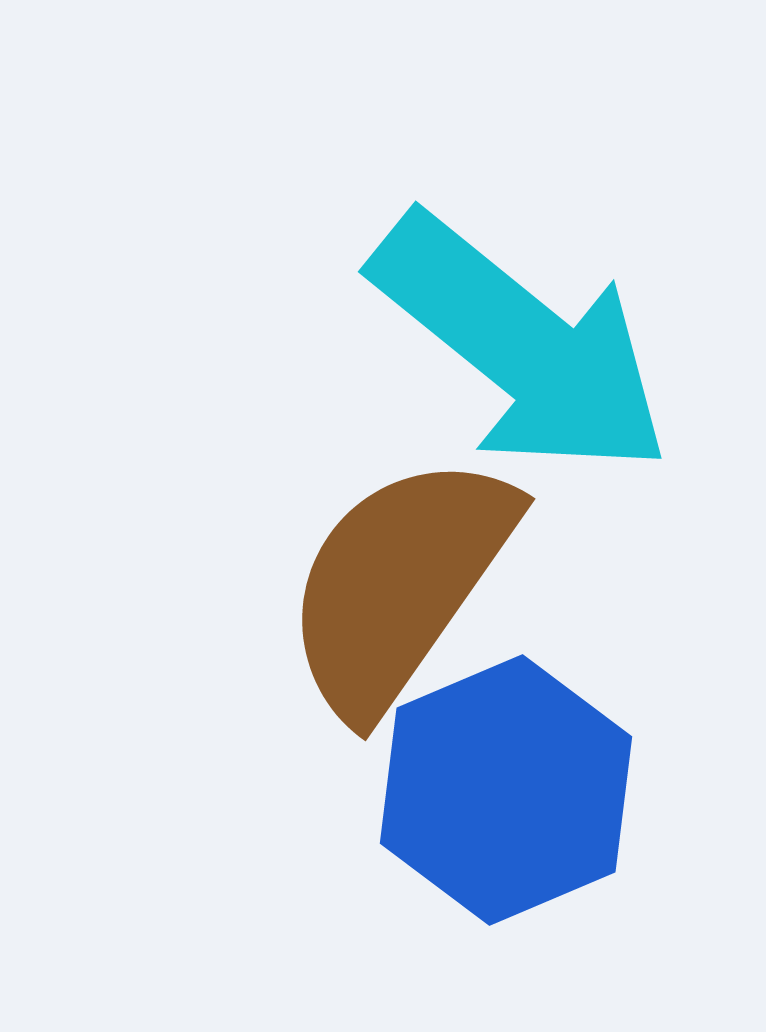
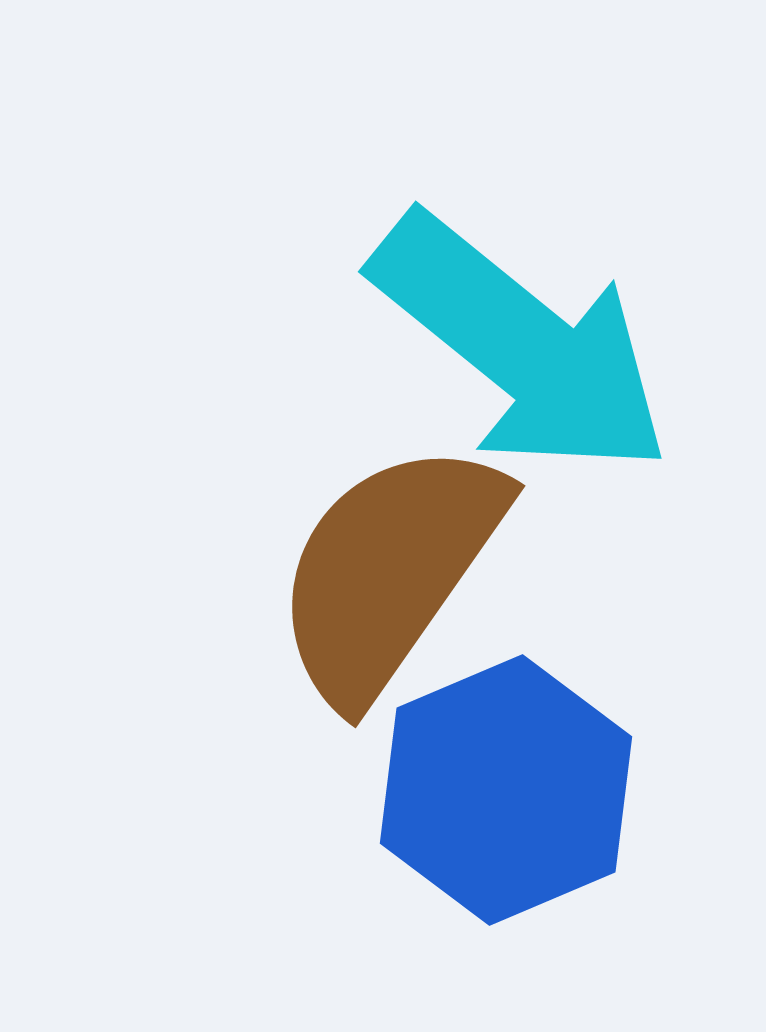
brown semicircle: moved 10 px left, 13 px up
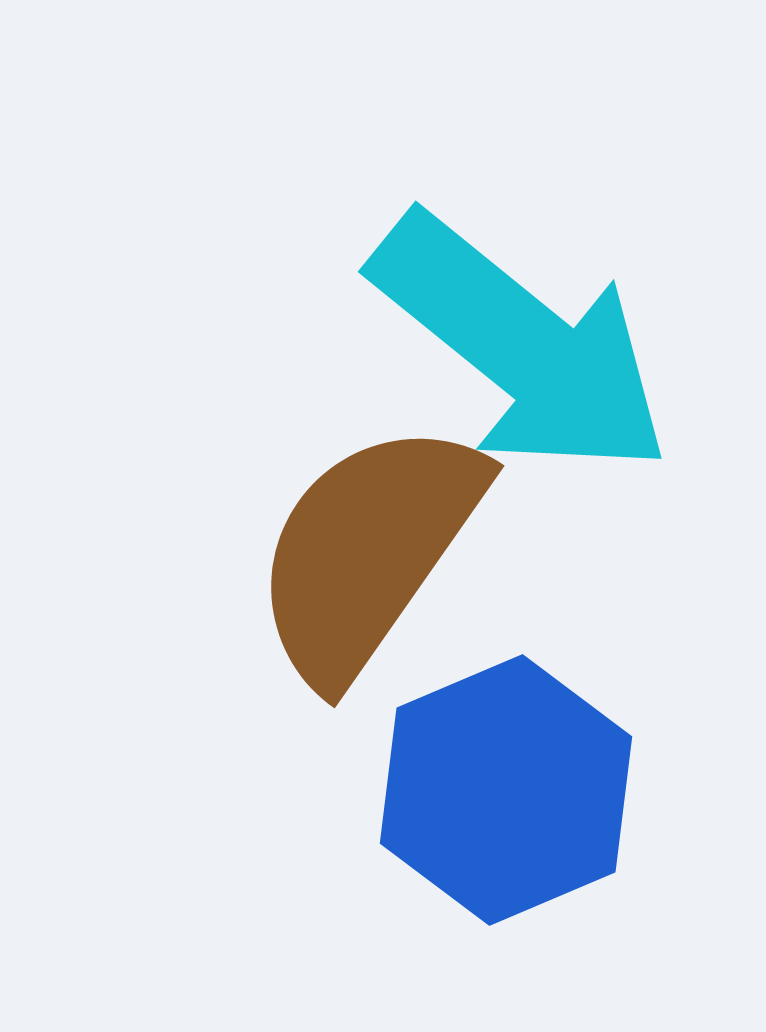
brown semicircle: moved 21 px left, 20 px up
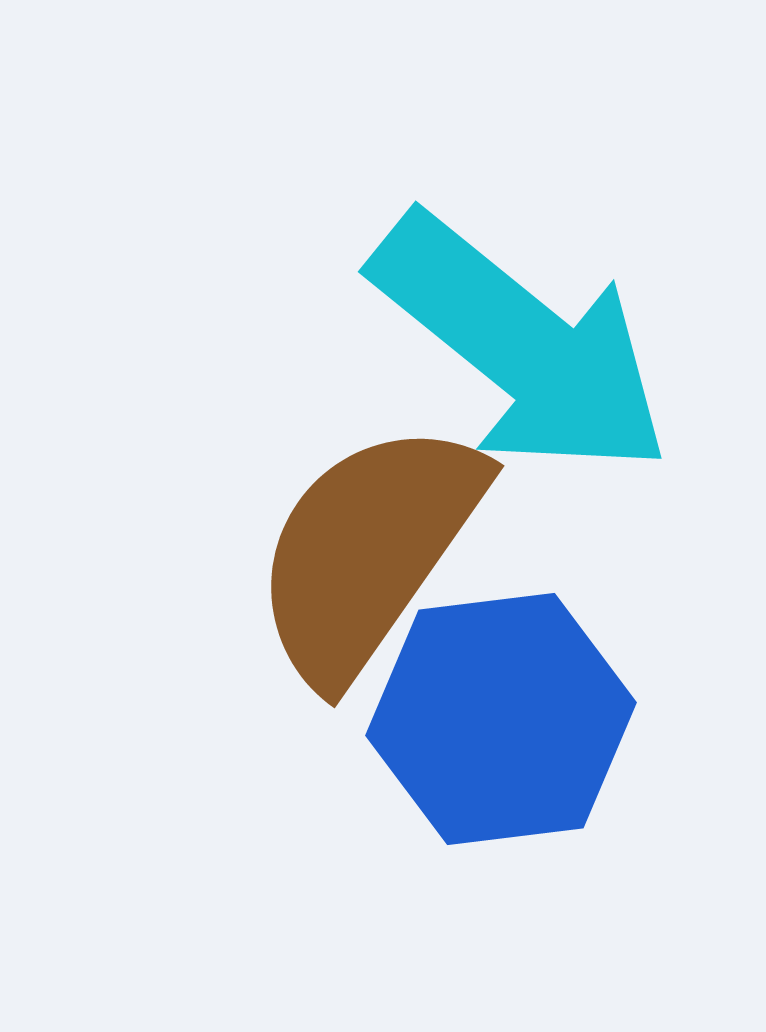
blue hexagon: moved 5 px left, 71 px up; rotated 16 degrees clockwise
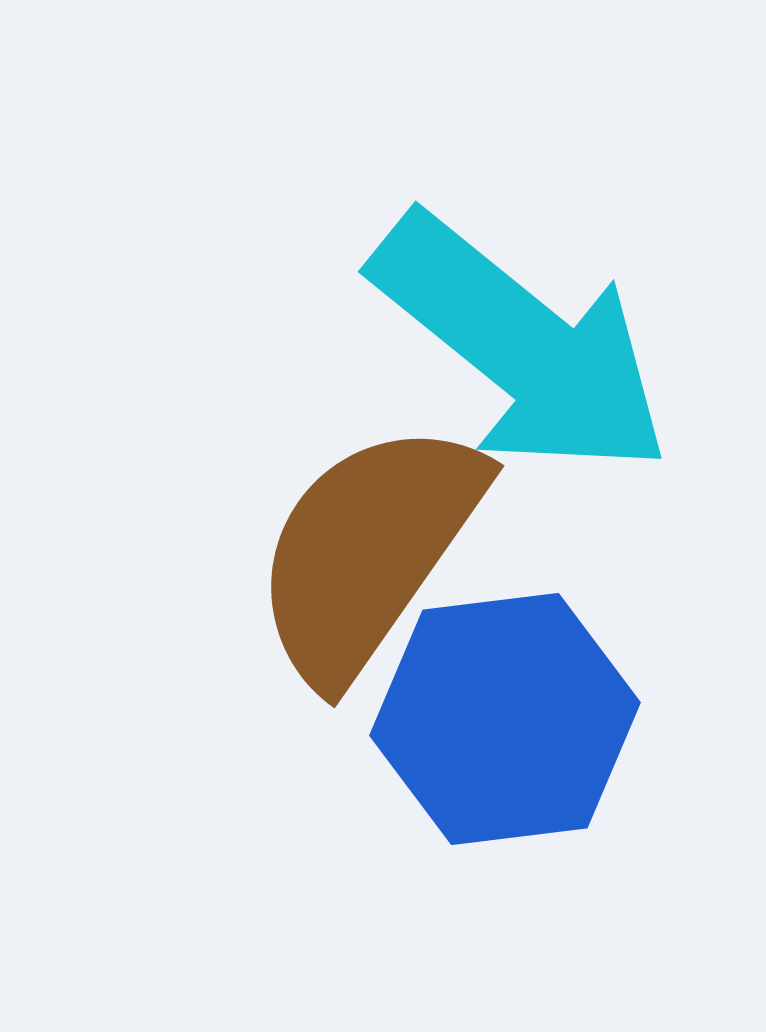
blue hexagon: moved 4 px right
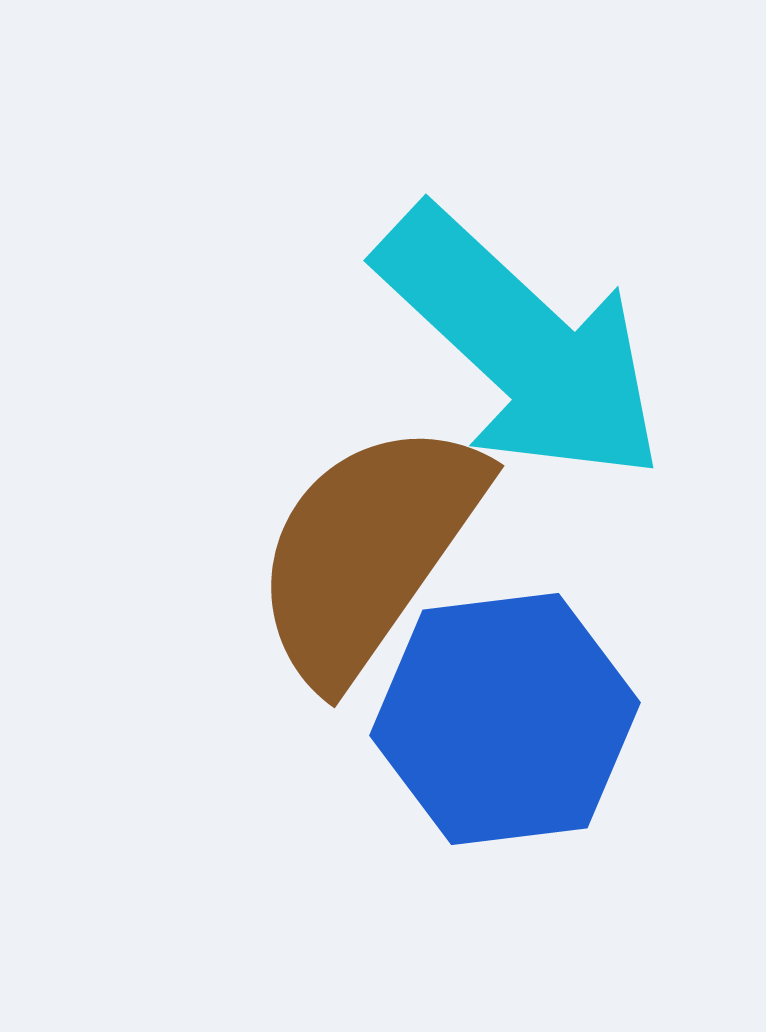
cyan arrow: rotated 4 degrees clockwise
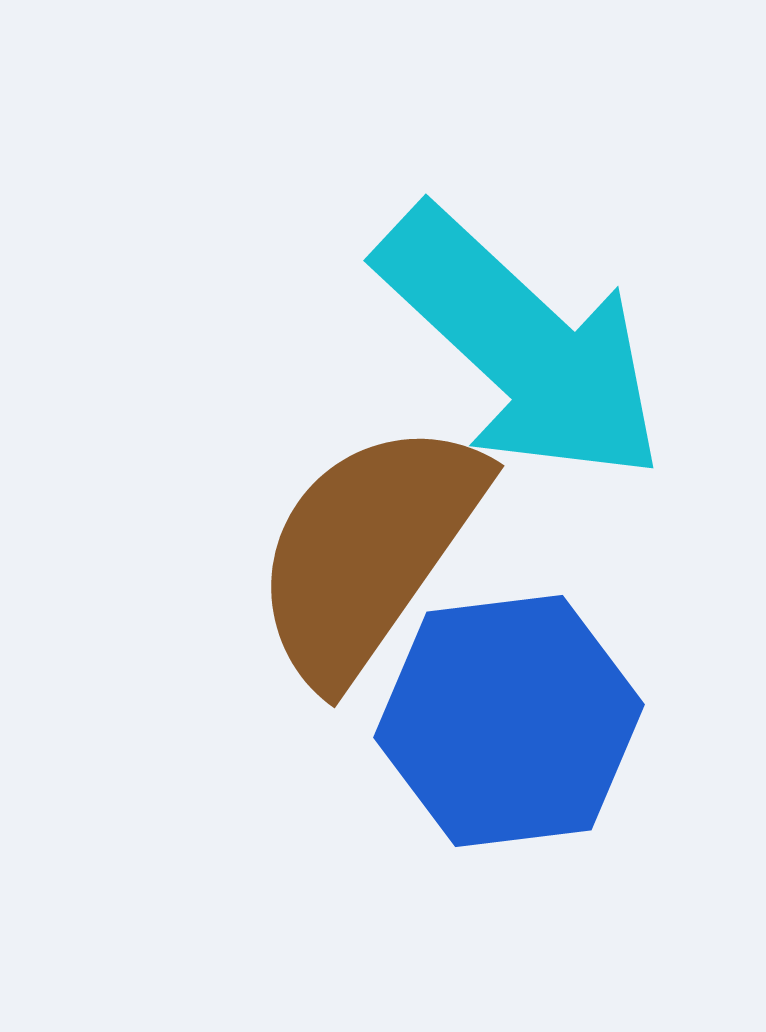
blue hexagon: moved 4 px right, 2 px down
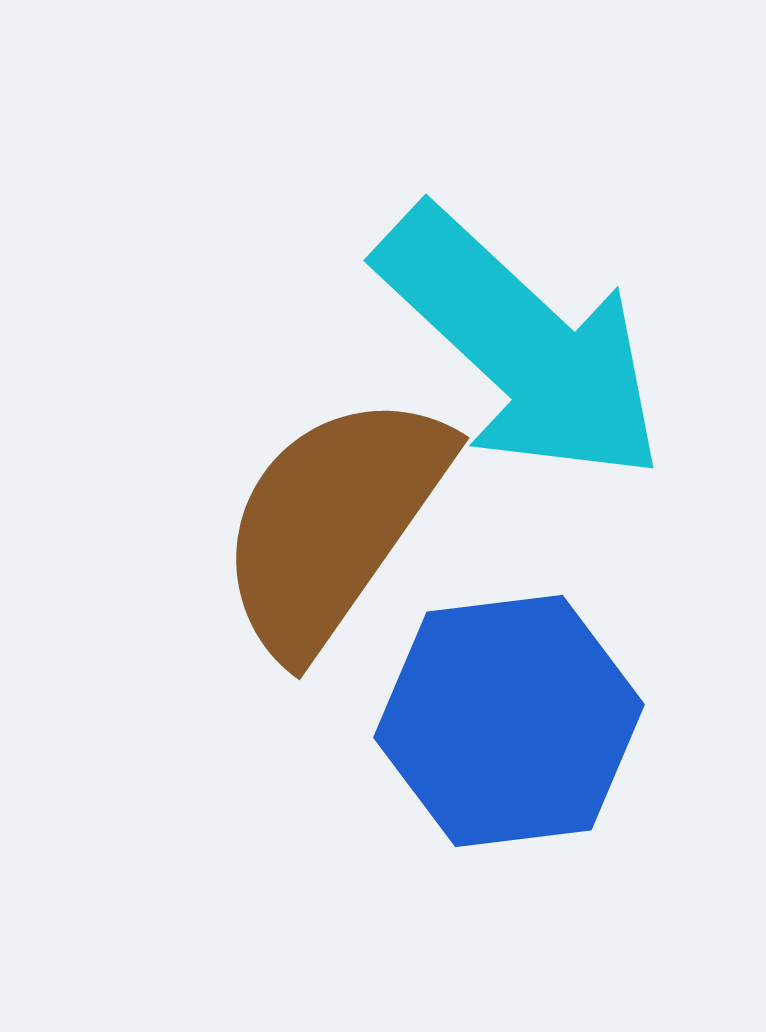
brown semicircle: moved 35 px left, 28 px up
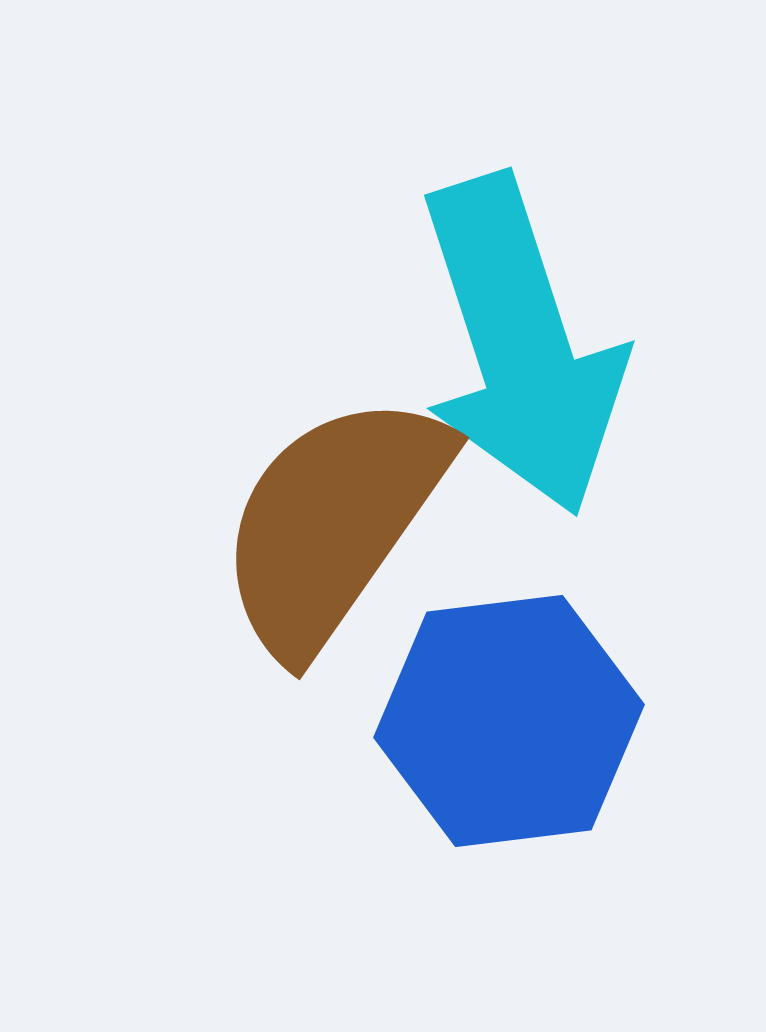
cyan arrow: rotated 29 degrees clockwise
